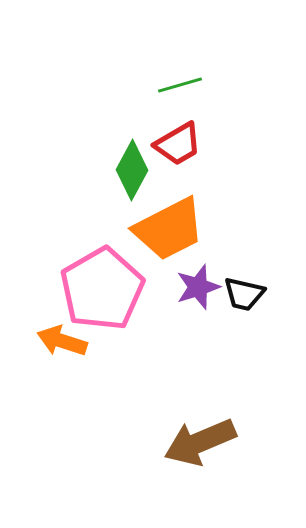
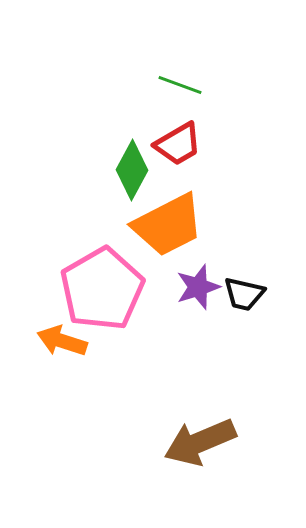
green line: rotated 36 degrees clockwise
orange trapezoid: moved 1 px left, 4 px up
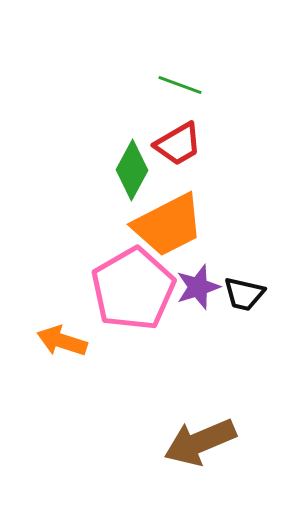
pink pentagon: moved 31 px right
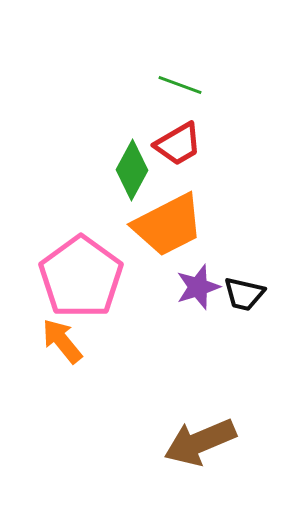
pink pentagon: moved 52 px left, 12 px up; rotated 6 degrees counterclockwise
orange arrow: rotated 33 degrees clockwise
